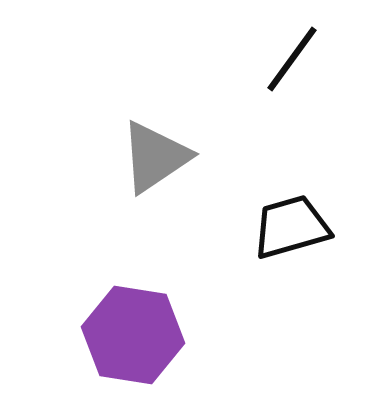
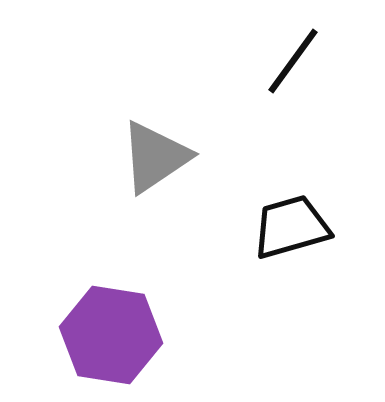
black line: moved 1 px right, 2 px down
purple hexagon: moved 22 px left
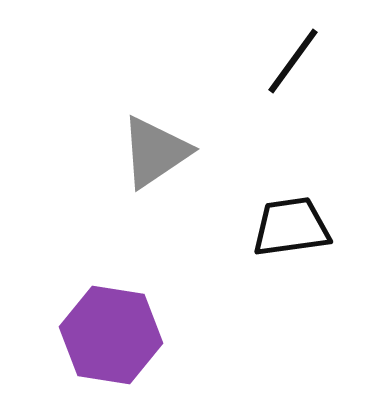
gray triangle: moved 5 px up
black trapezoid: rotated 8 degrees clockwise
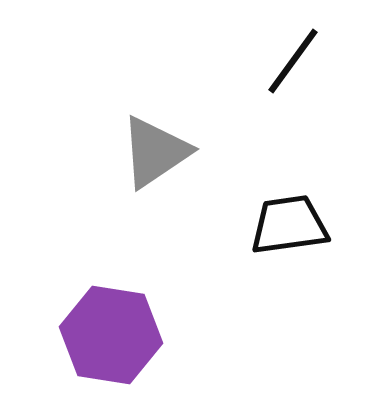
black trapezoid: moved 2 px left, 2 px up
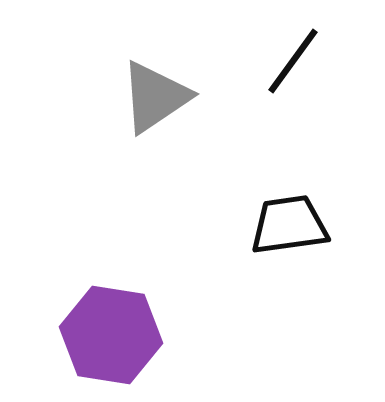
gray triangle: moved 55 px up
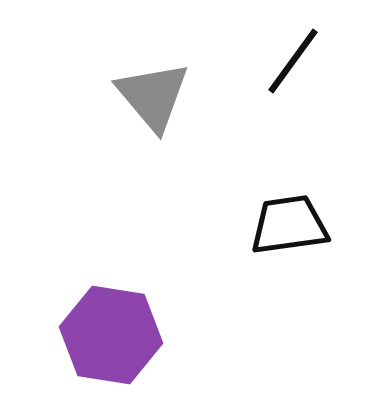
gray triangle: moved 2 px left, 1 px up; rotated 36 degrees counterclockwise
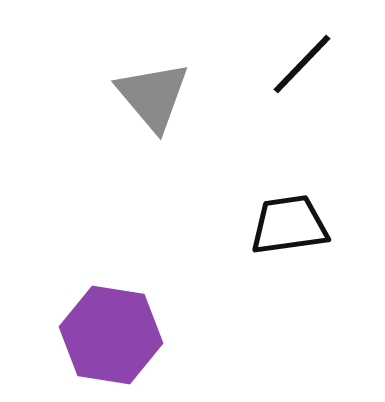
black line: moved 9 px right, 3 px down; rotated 8 degrees clockwise
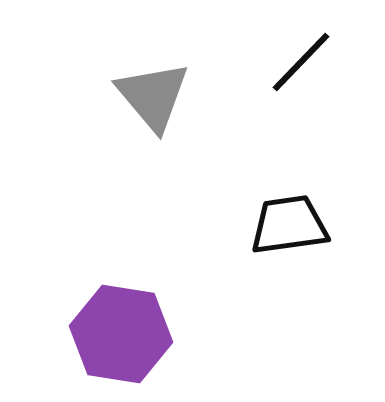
black line: moved 1 px left, 2 px up
purple hexagon: moved 10 px right, 1 px up
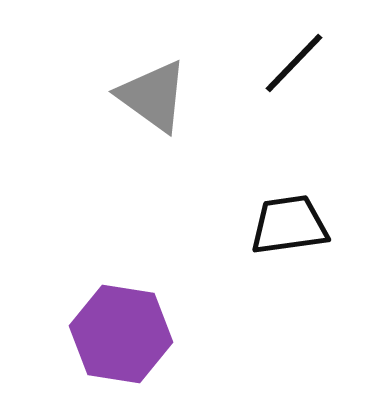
black line: moved 7 px left, 1 px down
gray triangle: rotated 14 degrees counterclockwise
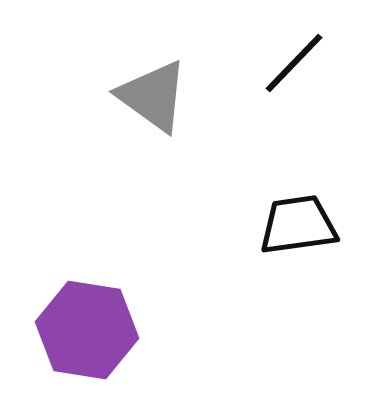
black trapezoid: moved 9 px right
purple hexagon: moved 34 px left, 4 px up
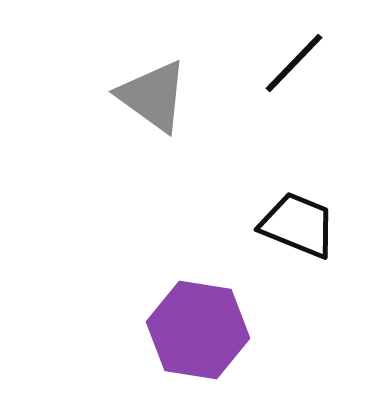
black trapezoid: rotated 30 degrees clockwise
purple hexagon: moved 111 px right
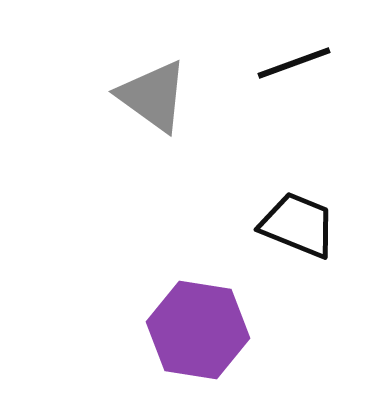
black line: rotated 26 degrees clockwise
